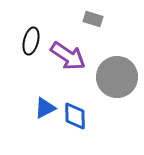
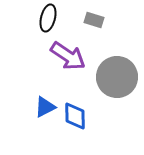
gray rectangle: moved 1 px right, 1 px down
black ellipse: moved 17 px right, 23 px up
blue triangle: moved 1 px up
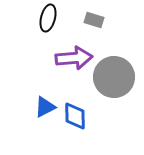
purple arrow: moved 6 px right, 2 px down; rotated 39 degrees counterclockwise
gray circle: moved 3 px left
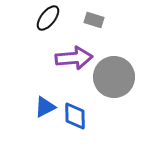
black ellipse: rotated 24 degrees clockwise
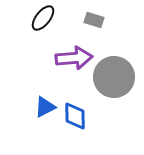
black ellipse: moved 5 px left
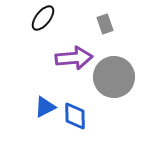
gray rectangle: moved 11 px right, 4 px down; rotated 54 degrees clockwise
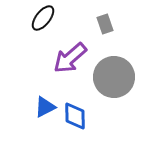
purple arrow: moved 4 px left; rotated 144 degrees clockwise
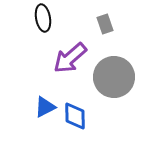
black ellipse: rotated 48 degrees counterclockwise
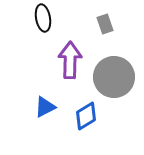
purple arrow: moved 2 px down; rotated 132 degrees clockwise
blue diamond: moved 11 px right; rotated 60 degrees clockwise
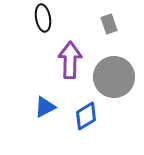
gray rectangle: moved 4 px right
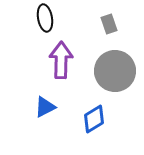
black ellipse: moved 2 px right
purple arrow: moved 9 px left
gray circle: moved 1 px right, 6 px up
blue diamond: moved 8 px right, 3 px down
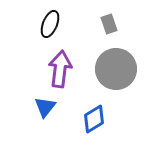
black ellipse: moved 5 px right, 6 px down; rotated 32 degrees clockwise
purple arrow: moved 1 px left, 9 px down; rotated 6 degrees clockwise
gray circle: moved 1 px right, 2 px up
blue triangle: rotated 25 degrees counterclockwise
